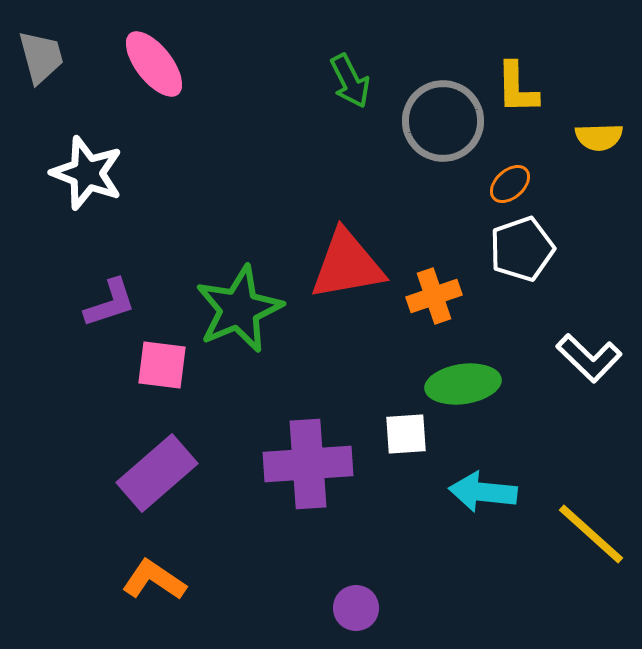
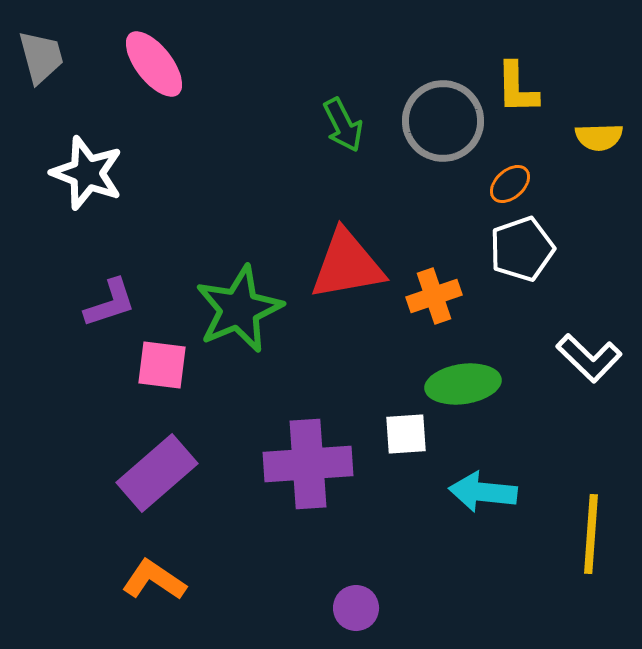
green arrow: moved 7 px left, 44 px down
yellow line: rotated 52 degrees clockwise
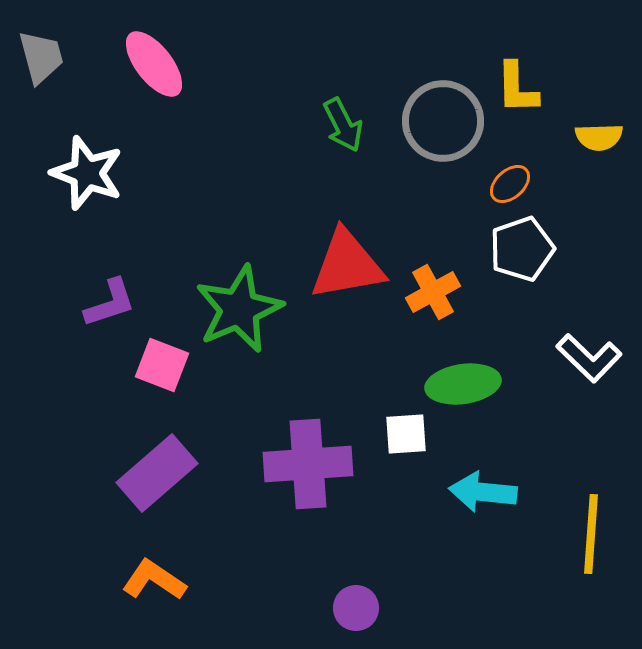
orange cross: moved 1 px left, 4 px up; rotated 10 degrees counterclockwise
pink square: rotated 14 degrees clockwise
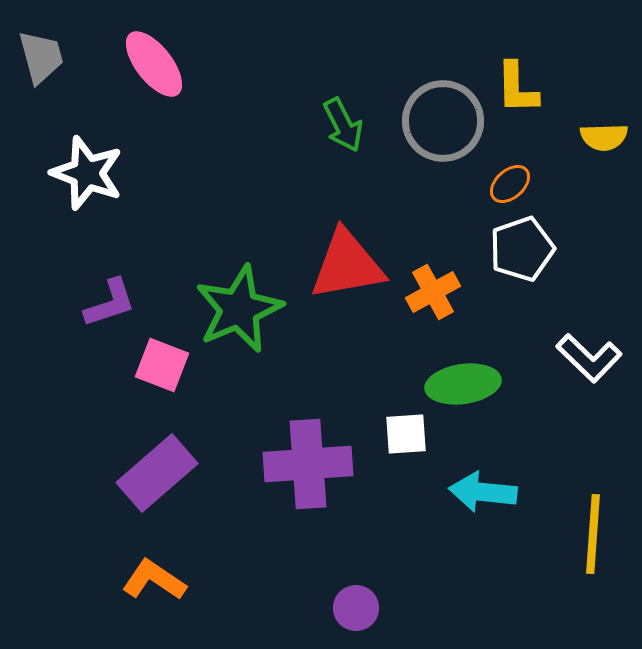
yellow semicircle: moved 5 px right
yellow line: moved 2 px right
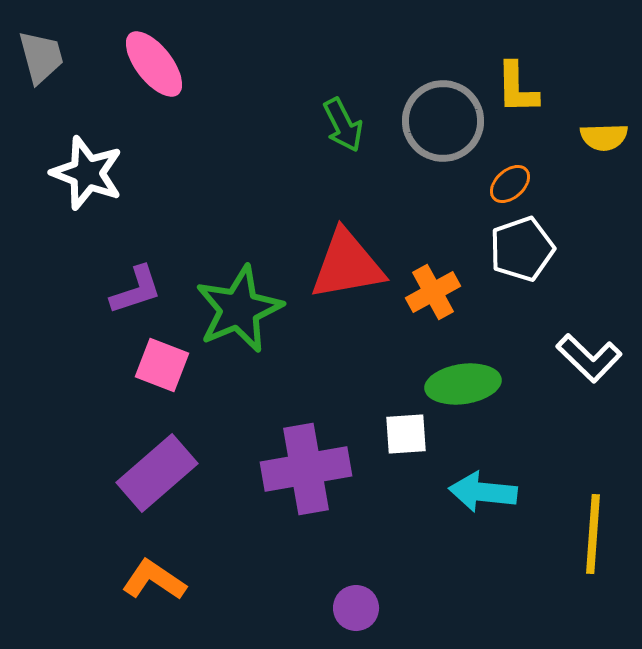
purple L-shape: moved 26 px right, 13 px up
purple cross: moved 2 px left, 5 px down; rotated 6 degrees counterclockwise
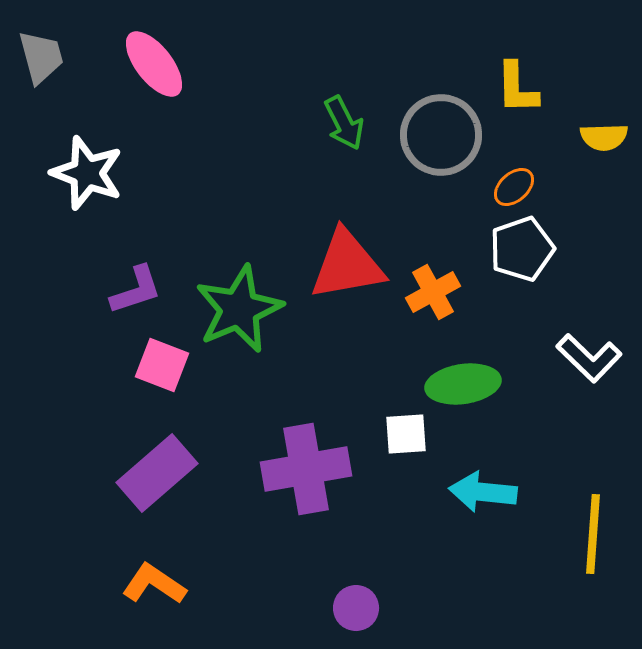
gray circle: moved 2 px left, 14 px down
green arrow: moved 1 px right, 2 px up
orange ellipse: moved 4 px right, 3 px down
orange L-shape: moved 4 px down
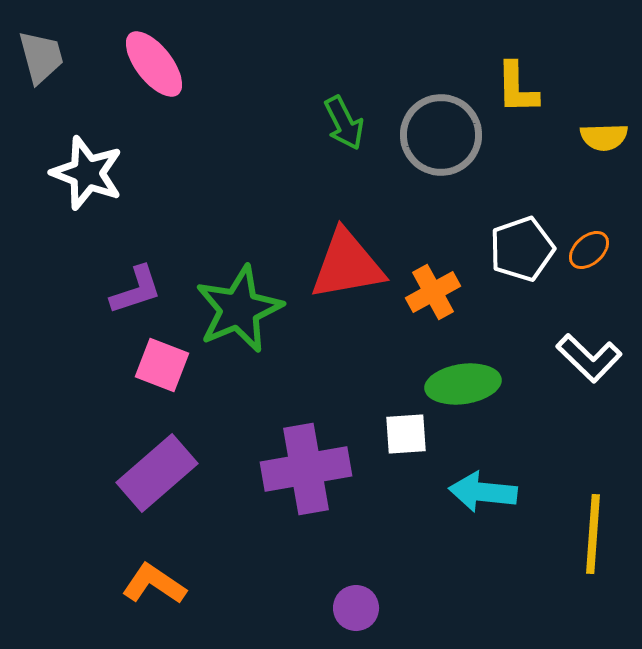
orange ellipse: moved 75 px right, 63 px down
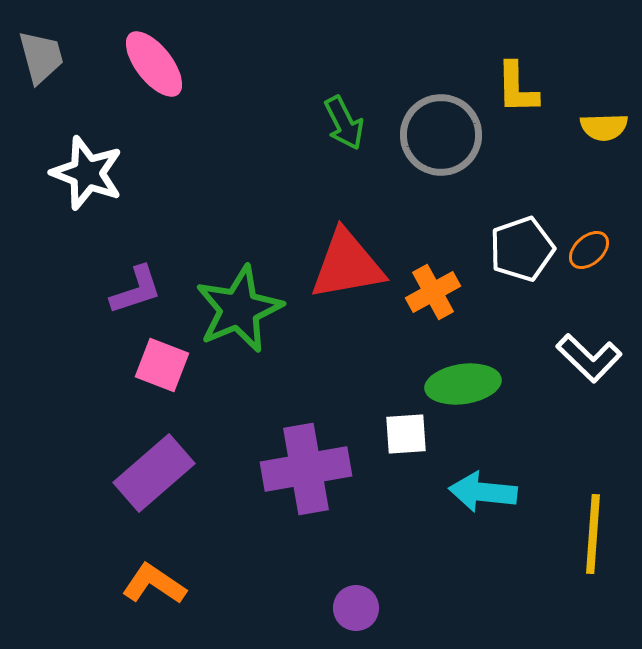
yellow semicircle: moved 10 px up
purple rectangle: moved 3 px left
